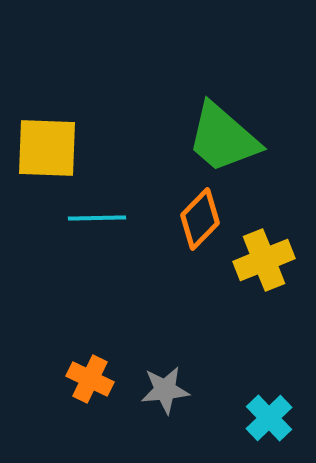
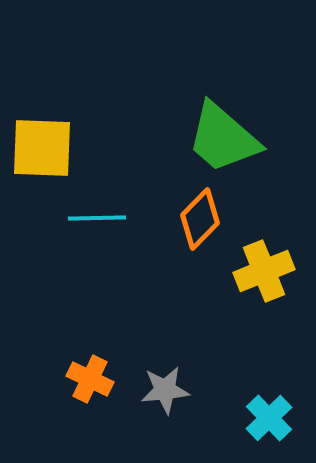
yellow square: moved 5 px left
yellow cross: moved 11 px down
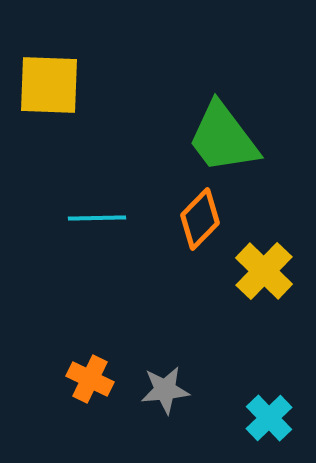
green trapezoid: rotated 12 degrees clockwise
yellow square: moved 7 px right, 63 px up
yellow cross: rotated 24 degrees counterclockwise
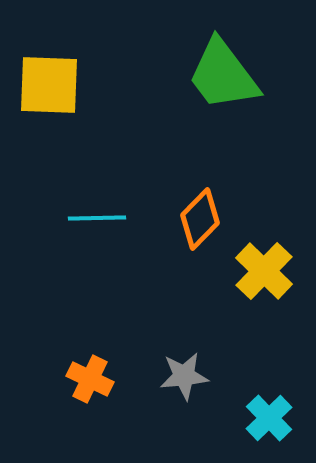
green trapezoid: moved 63 px up
gray star: moved 19 px right, 14 px up
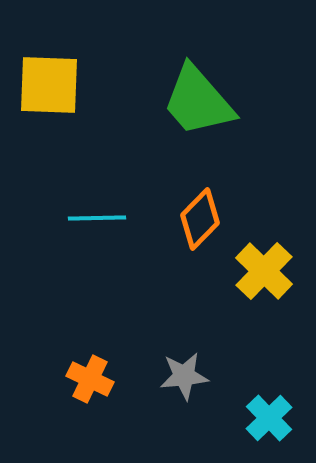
green trapezoid: moved 25 px left, 26 px down; rotated 4 degrees counterclockwise
